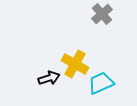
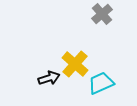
yellow cross: rotated 12 degrees clockwise
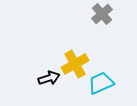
yellow cross: rotated 20 degrees clockwise
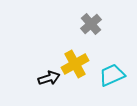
gray cross: moved 11 px left, 10 px down
cyan trapezoid: moved 11 px right, 8 px up
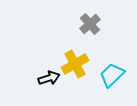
gray cross: moved 1 px left
cyan trapezoid: rotated 20 degrees counterclockwise
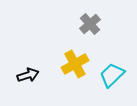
black arrow: moved 21 px left, 3 px up
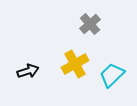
black arrow: moved 4 px up
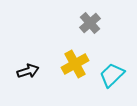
gray cross: moved 1 px up
